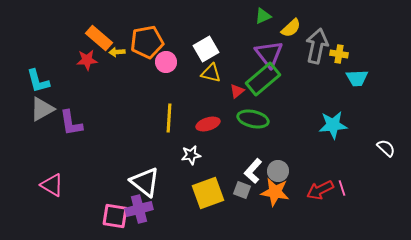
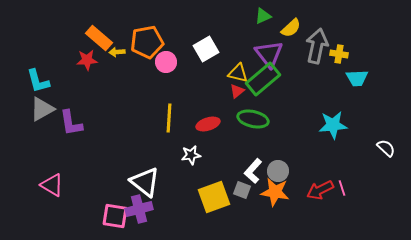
yellow triangle: moved 27 px right
yellow square: moved 6 px right, 4 px down
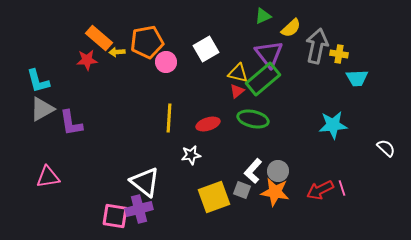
pink triangle: moved 4 px left, 8 px up; rotated 40 degrees counterclockwise
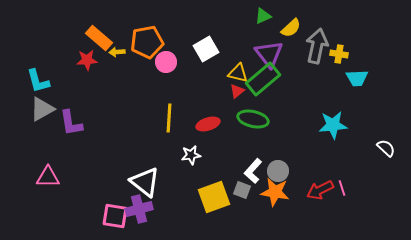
pink triangle: rotated 10 degrees clockwise
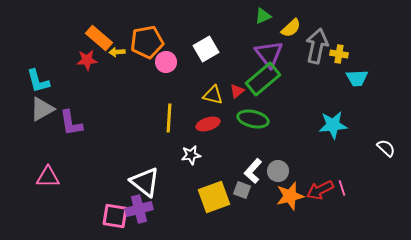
yellow triangle: moved 25 px left, 22 px down
orange star: moved 15 px right, 4 px down; rotated 24 degrees counterclockwise
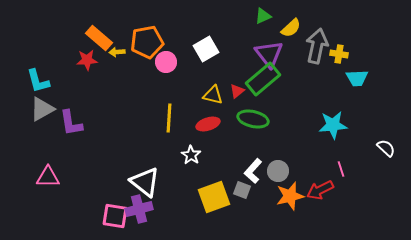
white star: rotated 30 degrees counterclockwise
pink line: moved 1 px left, 19 px up
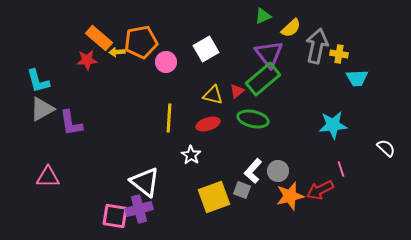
orange pentagon: moved 6 px left
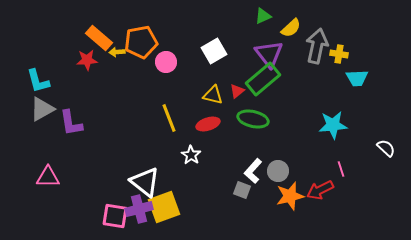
white square: moved 8 px right, 2 px down
yellow line: rotated 24 degrees counterclockwise
yellow square: moved 50 px left, 10 px down
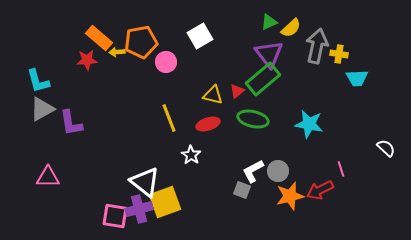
green triangle: moved 6 px right, 6 px down
white square: moved 14 px left, 15 px up
cyan star: moved 24 px left, 1 px up; rotated 16 degrees clockwise
white L-shape: rotated 20 degrees clockwise
yellow square: moved 1 px right, 5 px up
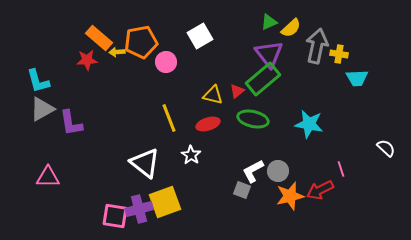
white triangle: moved 19 px up
